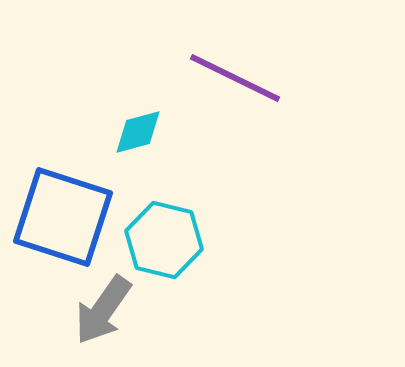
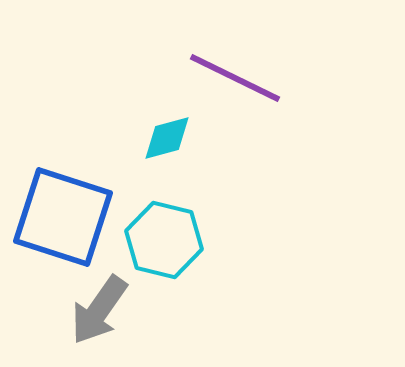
cyan diamond: moved 29 px right, 6 px down
gray arrow: moved 4 px left
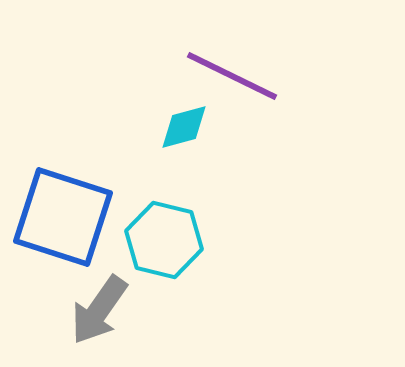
purple line: moved 3 px left, 2 px up
cyan diamond: moved 17 px right, 11 px up
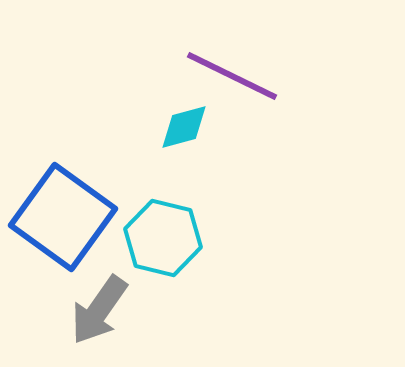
blue square: rotated 18 degrees clockwise
cyan hexagon: moved 1 px left, 2 px up
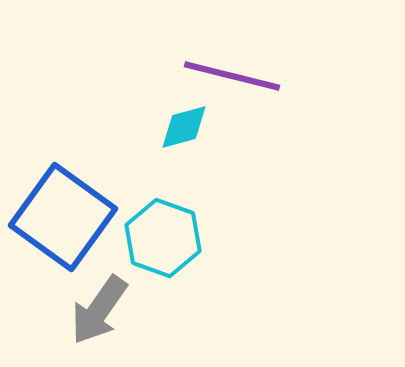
purple line: rotated 12 degrees counterclockwise
cyan hexagon: rotated 6 degrees clockwise
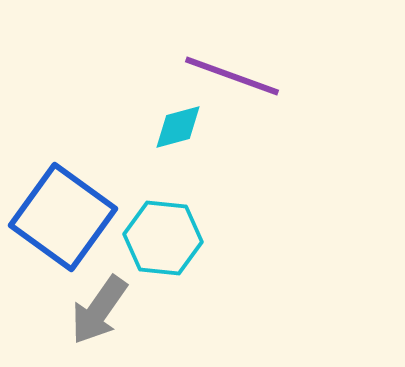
purple line: rotated 6 degrees clockwise
cyan diamond: moved 6 px left
cyan hexagon: rotated 14 degrees counterclockwise
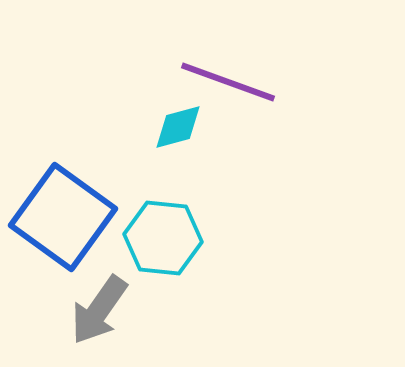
purple line: moved 4 px left, 6 px down
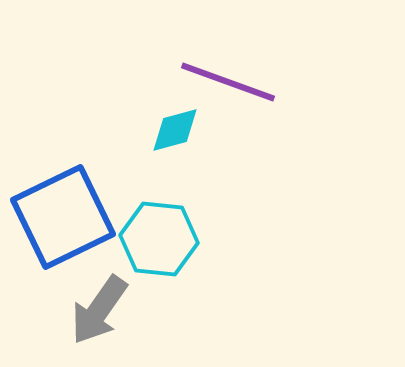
cyan diamond: moved 3 px left, 3 px down
blue square: rotated 28 degrees clockwise
cyan hexagon: moved 4 px left, 1 px down
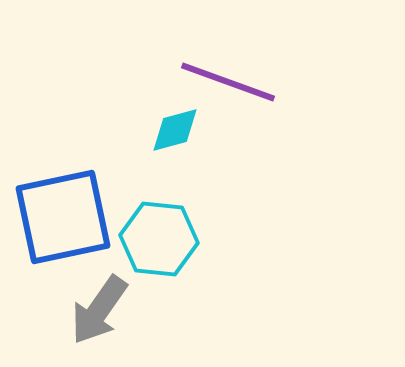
blue square: rotated 14 degrees clockwise
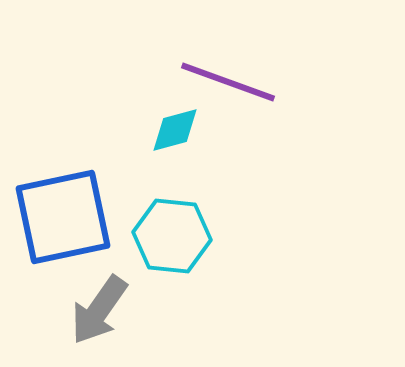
cyan hexagon: moved 13 px right, 3 px up
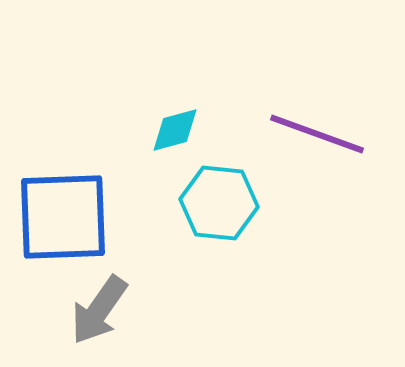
purple line: moved 89 px right, 52 px down
blue square: rotated 10 degrees clockwise
cyan hexagon: moved 47 px right, 33 px up
